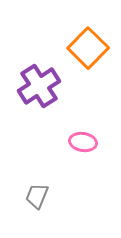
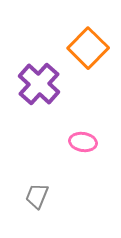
purple cross: moved 2 px up; rotated 15 degrees counterclockwise
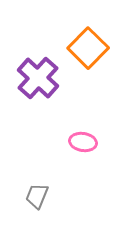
purple cross: moved 1 px left, 6 px up
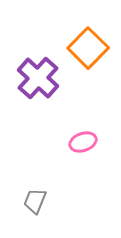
pink ellipse: rotated 28 degrees counterclockwise
gray trapezoid: moved 2 px left, 5 px down
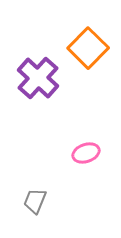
pink ellipse: moved 3 px right, 11 px down
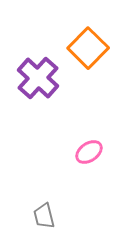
pink ellipse: moved 3 px right, 1 px up; rotated 16 degrees counterclockwise
gray trapezoid: moved 9 px right, 15 px down; rotated 36 degrees counterclockwise
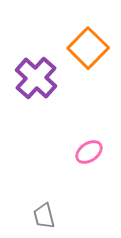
purple cross: moved 2 px left
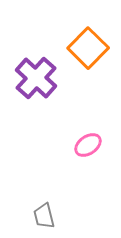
pink ellipse: moved 1 px left, 7 px up
